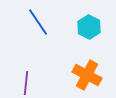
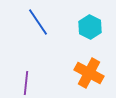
cyan hexagon: moved 1 px right
orange cross: moved 2 px right, 2 px up
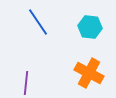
cyan hexagon: rotated 20 degrees counterclockwise
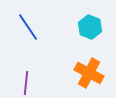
blue line: moved 10 px left, 5 px down
cyan hexagon: rotated 15 degrees clockwise
